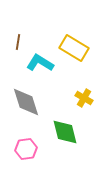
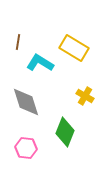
yellow cross: moved 1 px right, 2 px up
green diamond: rotated 36 degrees clockwise
pink hexagon: moved 1 px up; rotated 15 degrees clockwise
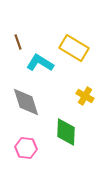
brown line: rotated 28 degrees counterclockwise
green diamond: moved 1 px right; rotated 20 degrees counterclockwise
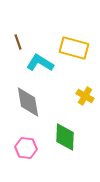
yellow rectangle: rotated 16 degrees counterclockwise
gray diamond: moved 2 px right; rotated 8 degrees clockwise
green diamond: moved 1 px left, 5 px down
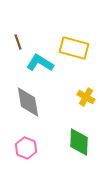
yellow cross: moved 1 px right, 1 px down
green diamond: moved 14 px right, 5 px down
pink hexagon: rotated 15 degrees clockwise
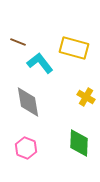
brown line: rotated 49 degrees counterclockwise
cyan L-shape: rotated 20 degrees clockwise
green diamond: moved 1 px down
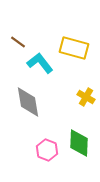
brown line: rotated 14 degrees clockwise
pink hexagon: moved 21 px right, 2 px down
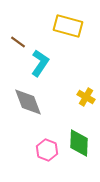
yellow rectangle: moved 6 px left, 22 px up
cyan L-shape: rotated 72 degrees clockwise
gray diamond: rotated 12 degrees counterclockwise
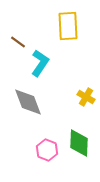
yellow rectangle: rotated 72 degrees clockwise
